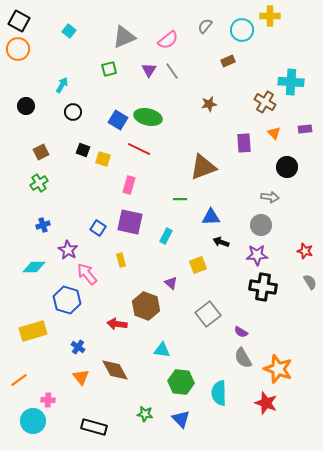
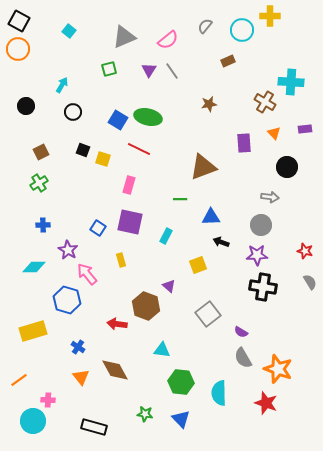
blue cross at (43, 225): rotated 16 degrees clockwise
purple triangle at (171, 283): moved 2 px left, 3 px down
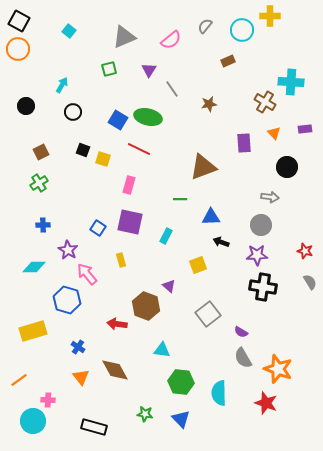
pink semicircle at (168, 40): moved 3 px right
gray line at (172, 71): moved 18 px down
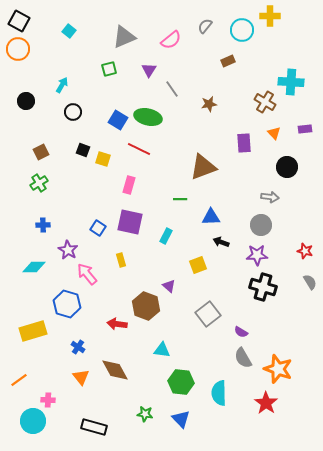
black circle at (26, 106): moved 5 px up
black cross at (263, 287): rotated 8 degrees clockwise
blue hexagon at (67, 300): moved 4 px down
red star at (266, 403): rotated 15 degrees clockwise
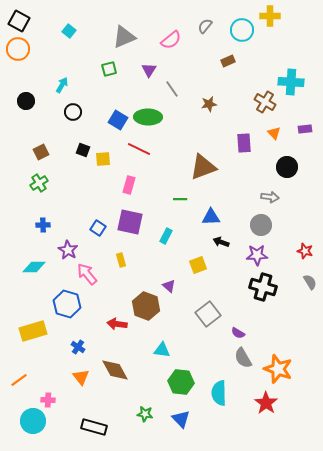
green ellipse at (148, 117): rotated 12 degrees counterclockwise
yellow square at (103, 159): rotated 21 degrees counterclockwise
purple semicircle at (241, 332): moved 3 px left, 1 px down
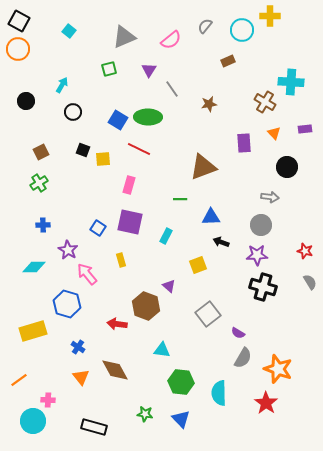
gray semicircle at (243, 358): rotated 120 degrees counterclockwise
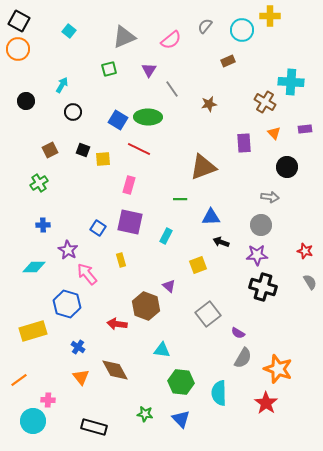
brown square at (41, 152): moved 9 px right, 2 px up
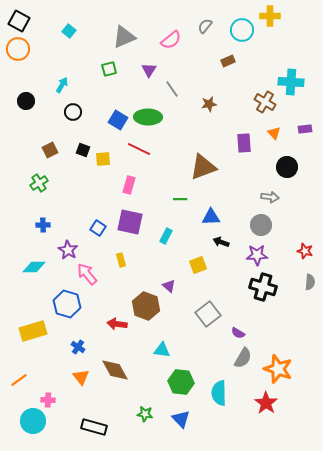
gray semicircle at (310, 282): rotated 35 degrees clockwise
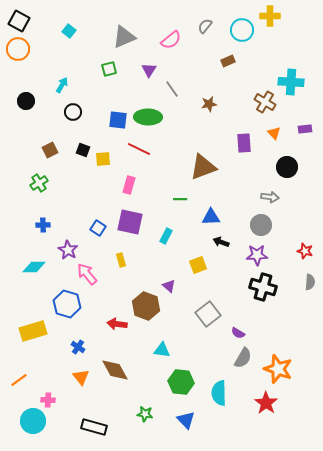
blue square at (118, 120): rotated 24 degrees counterclockwise
blue triangle at (181, 419): moved 5 px right, 1 px down
